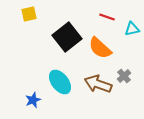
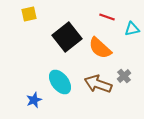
blue star: moved 1 px right
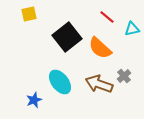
red line: rotated 21 degrees clockwise
brown arrow: moved 1 px right
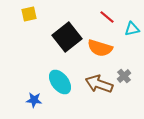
orange semicircle: rotated 25 degrees counterclockwise
blue star: rotated 28 degrees clockwise
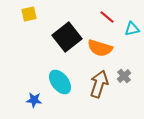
brown arrow: rotated 88 degrees clockwise
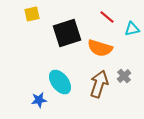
yellow square: moved 3 px right
black square: moved 4 px up; rotated 20 degrees clockwise
blue star: moved 5 px right; rotated 14 degrees counterclockwise
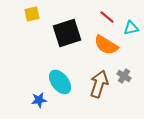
cyan triangle: moved 1 px left, 1 px up
orange semicircle: moved 6 px right, 3 px up; rotated 15 degrees clockwise
gray cross: rotated 16 degrees counterclockwise
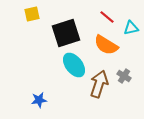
black square: moved 1 px left
cyan ellipse: moved 14 px right, 17 px up
